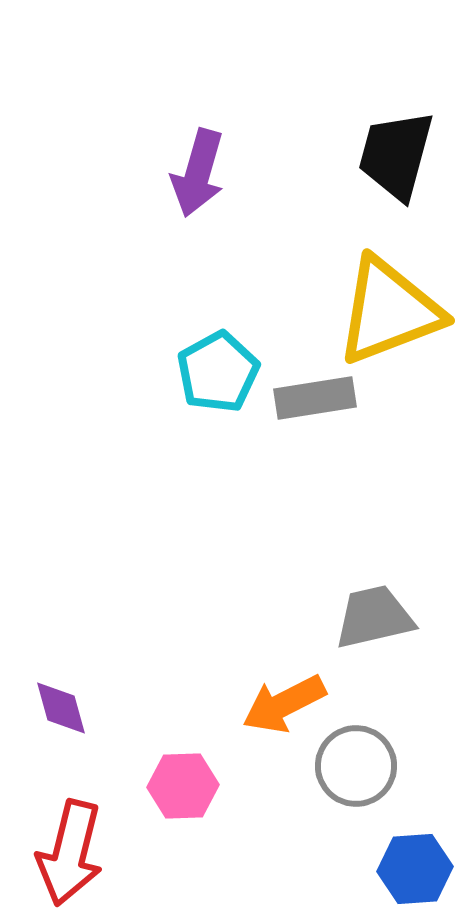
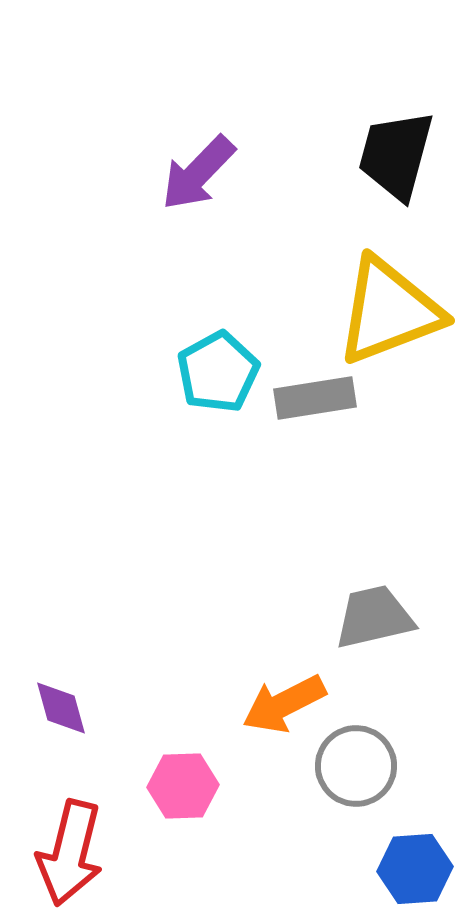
purple arrow: rotated 28 degrees clockwise
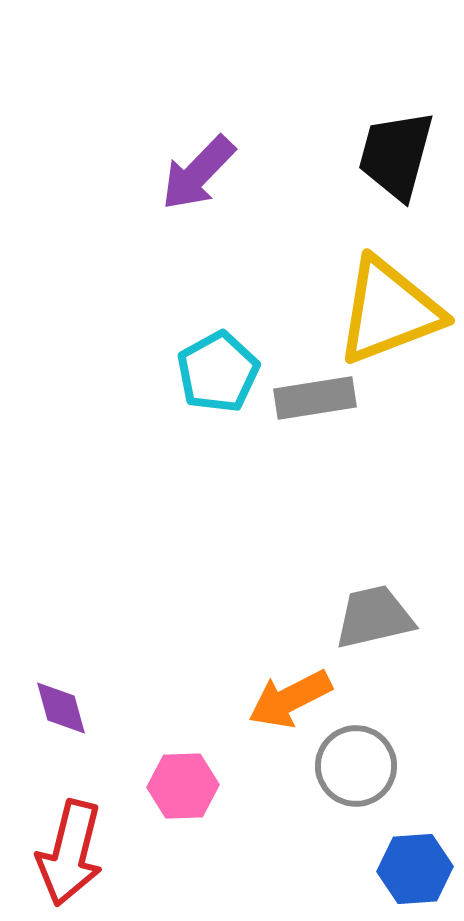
orange arrow: moved 6 px right, 5 px up
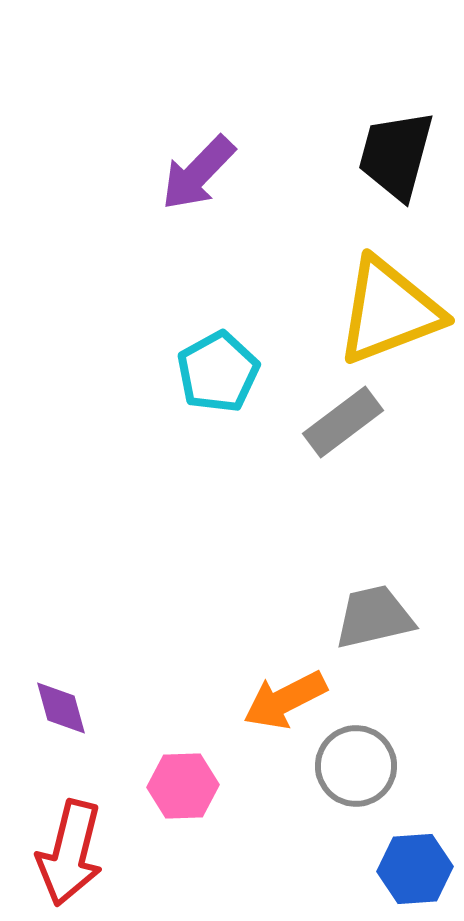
gray rectangle: moved 28 px right, 24 px down; rotated 28 degrees counterclockwise
orange arrow: moved 5 px left, 1 px down
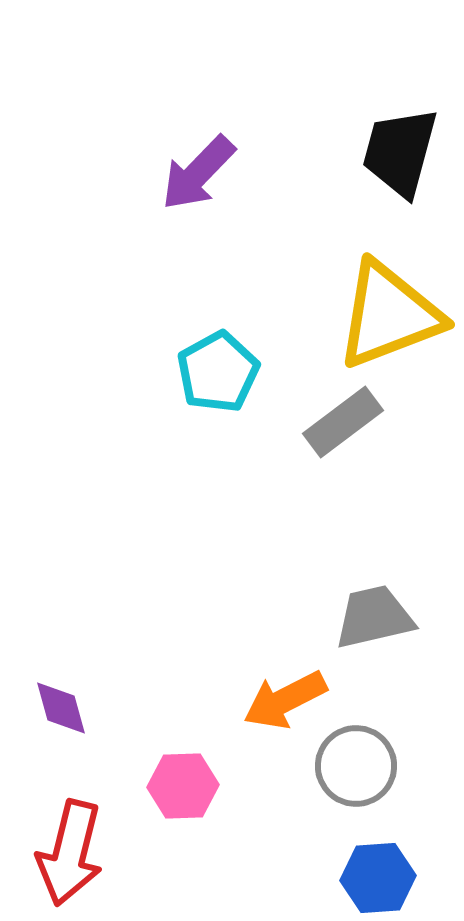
black trapezoid: moved 4 px right, 3 px up
yellow triangle: moved 4 px down
blue hexagon: moved 37 px left, 9 px down
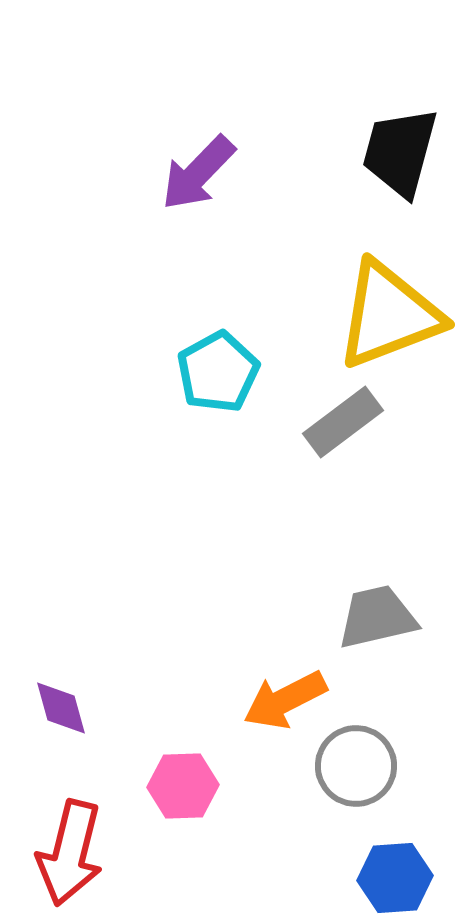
gray trapezoid: moved 3 px right
blue hexagon: moved 17 px right
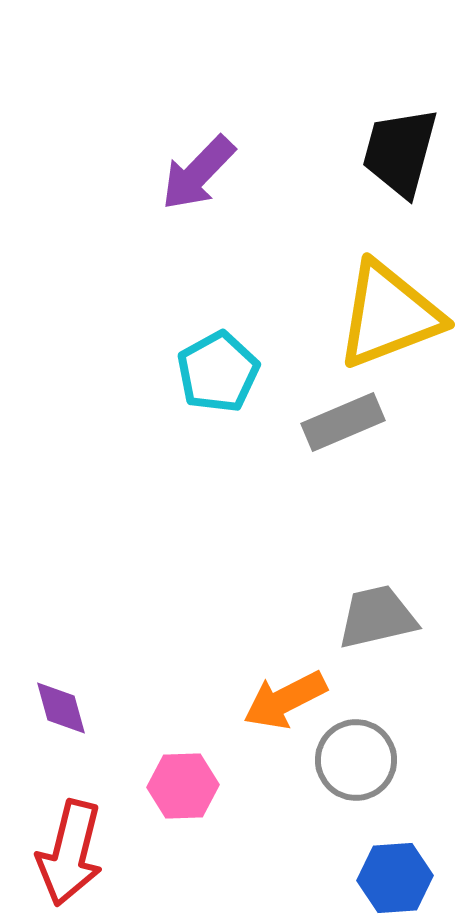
gray rectangle: rotated 14 degrees clockwise
gray circle: moved 6 px up
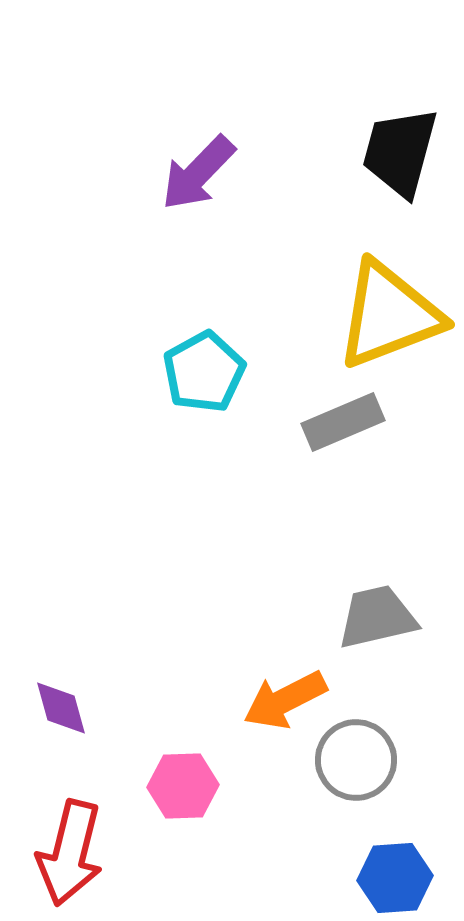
cyan pentagon: moved 14 px left
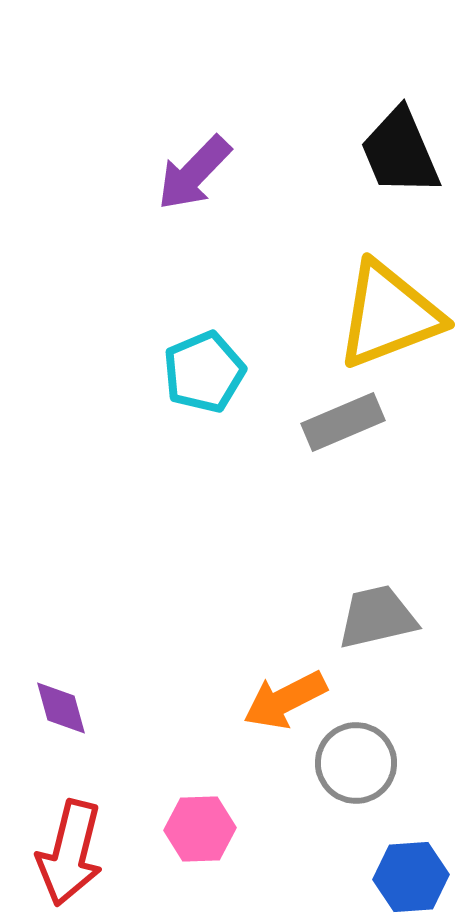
black trapezoid: rotated 38 degrees counterclockwise
purple arrow: moved 4 px left
cyan pentagon: rotated 6 degrees clockwise
gray circle: moved 3 px down
pink hexagon: moved 17 px right, 43 px down
blue hexagon: moved 16 px right, 1 px up
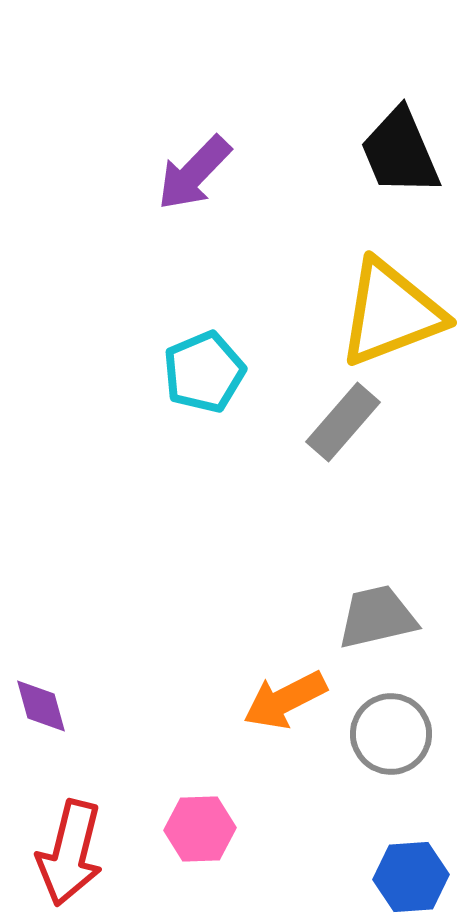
yellow triangle: moved 2 px right, 2 px up
gray rectangle: rotated 26 degrees counterclockwise
purple diamond: moved 20 px left, 2 px up
gray circle: moved 35 px right, 29 px up
